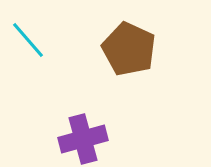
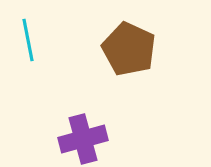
cyan line: rotated 30 degrees clockwise
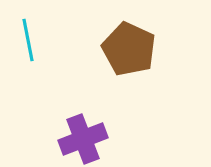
purple cross: rotated 6 degrees counterclockwise
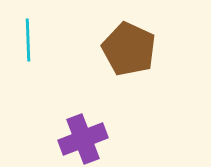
cyan line: rotated 9 degrees clockwise
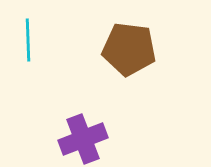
brown pentagon: rotated 18 degrees counterclockwise
